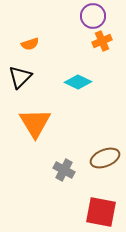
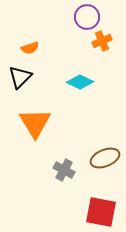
purple circle: moved 6 px left, 1 px down
orange semicircle: moved 4 px down
cyan diamond: moved 2 px right
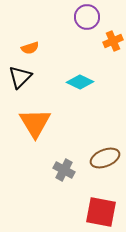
orange cross: moved 11 px right
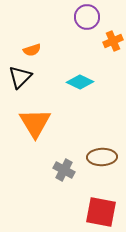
orange semicircle: moved 2 px right, 2 px down
brown ellipse: moved 3 px left, 1 px up; rotated 20 degrees clockwise
